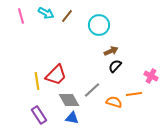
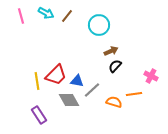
blue triangle: moved 5 px right, 37 px up
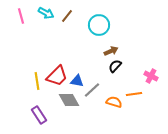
red trapezoid: moved 1 px right, 1 px down
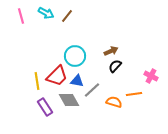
cyan circle: moved 24 px left, 31 px down
purple rectangle: moved 6 px right, 8 px up
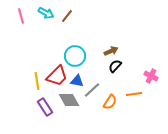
orange semicircle: moved 4 px left; rotated 105 degrees clockwise
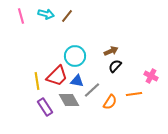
cyan arrow: moved 1 px down; rotated 14 degrees counterclockwise
